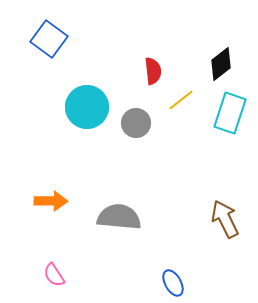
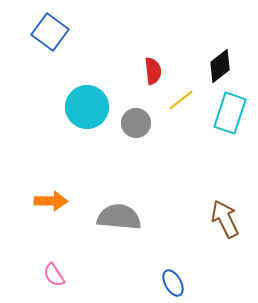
blue square: moved 1 px right, 7 px up
black diamond: moved 1 px left, 2 px down
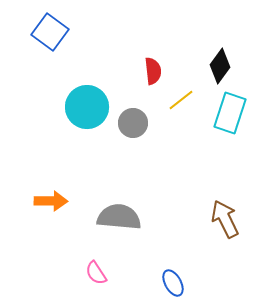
black diamond: rotated 16 degrees counterclockwise
gray circle: moved 3 px left
pink semicircle: moved 42 px right, 2 px up
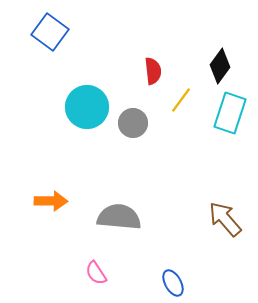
yellow line: rotated 16 degrees counterclockwise
brown arrow: rotated 15 degrees counterclockwise
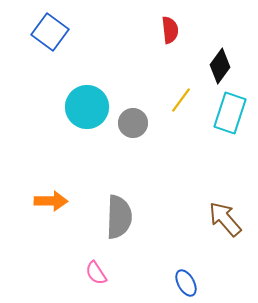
red semicircle: moved 17 px right, 41 px up
gray semicircle: rotated 87 degrees clockwise
blue ellipse: moved 13 px right
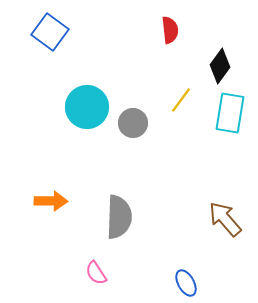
cyan rectangle: rotated 9 degrees counterclockwise
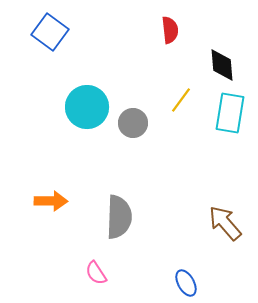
black diamond: moved 2 px right, 1 px up; rotated 40 degrees counterclockwise
brown arrow: moved 4 px down
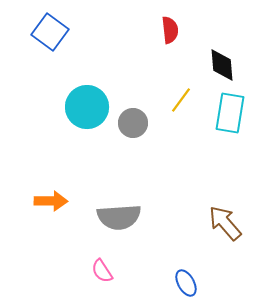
gray semicircle: rotated 84 degrees clockwise
pink semicircle: moved 6 px right, 2 px up
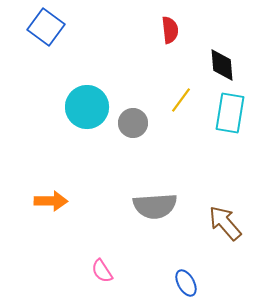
blue square: moved 4 px left, 5 px up
gray semicircle: moved 36 px right, 11 px up
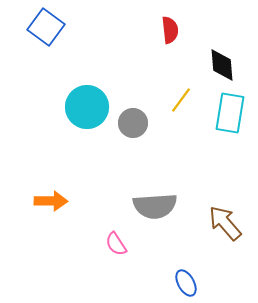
pink semicircle: moved 14 px right, 27 px up
